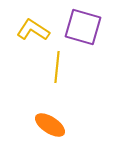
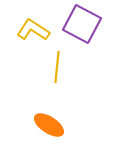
purple square: moved 1 px left, 3 px up; rotated 12 degrees clockwise
orange ellipse: moved 1 px left
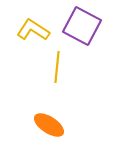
purple square: moved 2 px down
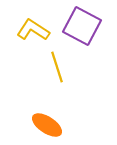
yellow line: rotated 24 degrees counterclockwise
orange ellipse: moved 2 px left
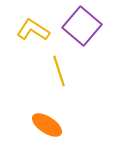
purple square: rotated 12 degrees clockwise
yellow line: moved 2 px right, 4 px down
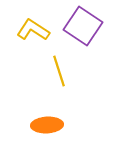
purple square: moved 1 px right; rotated 6 degrees counterclockwise
orange ellipse: rotated 36 degrees counterclockwise
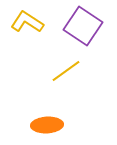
yellow L-shape: moved 6 px left, 8 px up
yellow line: moved 7 px right; rotated 72 degrees clockwise
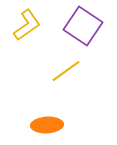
yellow L-shape: moved 3 px down; rotated 112 degrees clockwise
